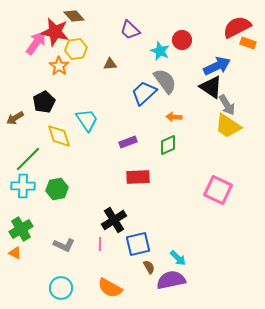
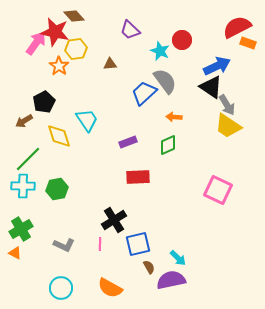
brown arrow: moved 9 px right, 3 px down
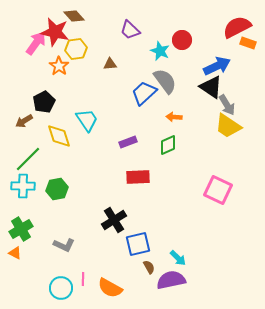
pink line: moved 17 px left, 35 px down
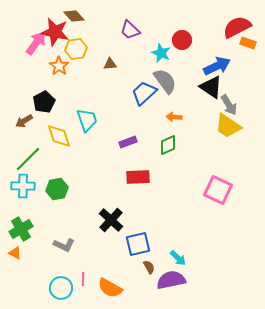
cyan star: moved 1 px right, 2 px down
gray arrow: moved 2 px right
cyan trapezoid: rotated 15 degrees clockwise
black cross: moved 3 px left; rotated 15 degrees counterclockwise
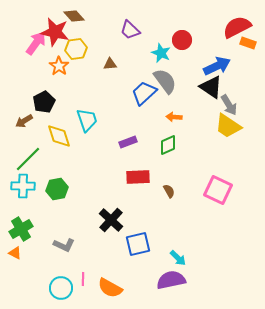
brown semicircle: moved 20 px right, 76 px up
